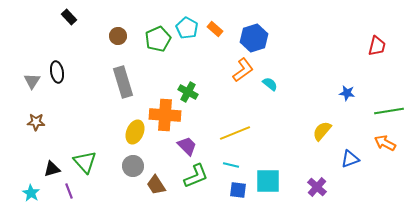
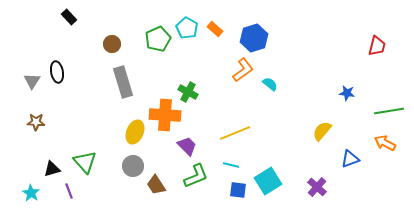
brown circle: moved 6 px left, 8 px down
cyan square: rotated 32 degrees counterclockwise
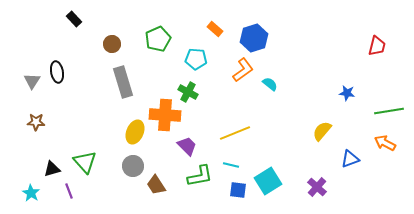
black rectangle: moved 5 px right, 2 px down
cyan pentagon: moved 9 px right, 31 px down; rotated 25 degrees counterclockwise
green L-shape: moved 4 px right; rotated 12 degrees clockwise
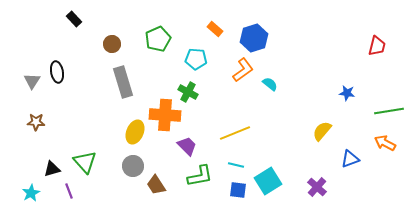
cyan line: moved 5 px right
cyan star: rotated 12 degrees clockwise
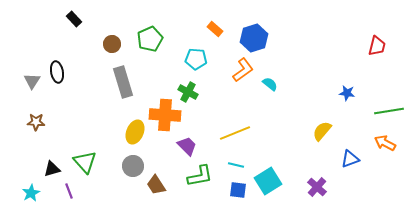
green pentagon: moved 8 px left
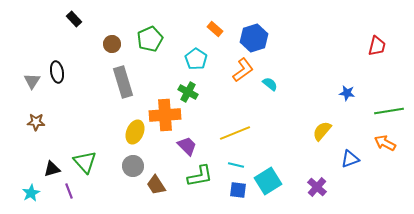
cyan pentagon: rotated 30 degrees clockwise
orange cross: rotated 8 degrees counterclockwise
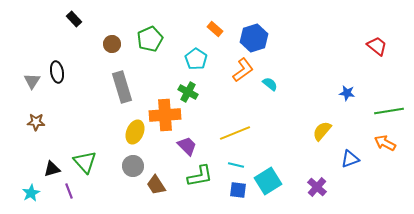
red trapezoid: rotated 65 degrees counterclockwise
gray rectangle: moved 1 px left, 5 px down
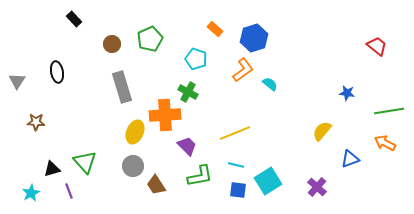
cyan pentagon: rotated 15 degrees counterclockwise
gray triangle: moved 15 px left
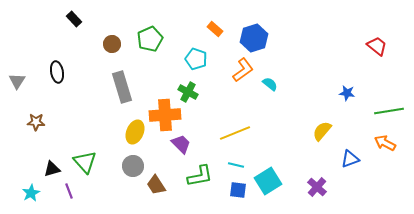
purple trapezoid: moved 6 px left, 2 px up
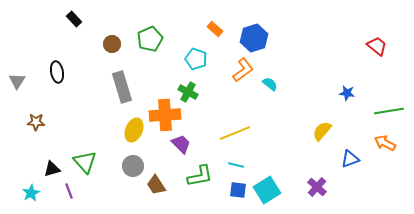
yellow ellipse: moved 1 px left, 2 px up
cyan square: moved 1 px left, 9 px down
